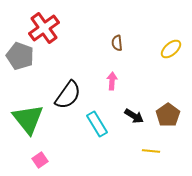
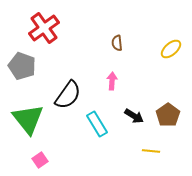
gray pentagon: moved 2 px right, 10 px down
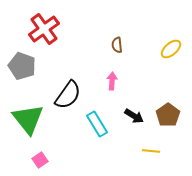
red cross: moved 1 px down
brown semicircle: moved 2 px down
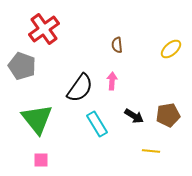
black semicircle: moved 12 px right, 7 px up
brown pentagon: rotated 25 degrees clockwise
green triangle: moved 9 px right
pink square: moved 1 px right; rotated 35 degrees clockwise
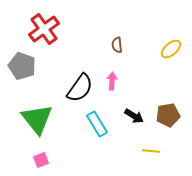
pink square: rotated 21 degrees counterclockwise
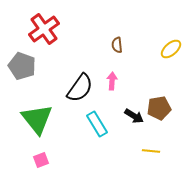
brown pentagon: moved 9 px left, 7 px up
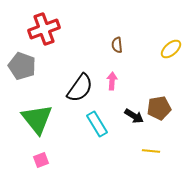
red cross: rotated 16 degrees clockwise
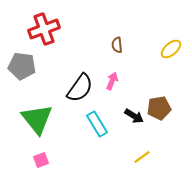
gray pentagon: rotated 12 degrees counterclockwise
pink arrow: rotated 18 degrees clockwise
yellow line: moved 9 px left, 6 px down; rotated 42 degrees counterclockwise
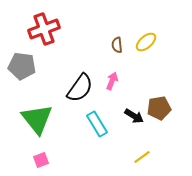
yellow ellipse: moved 25 px left, 7 px up
